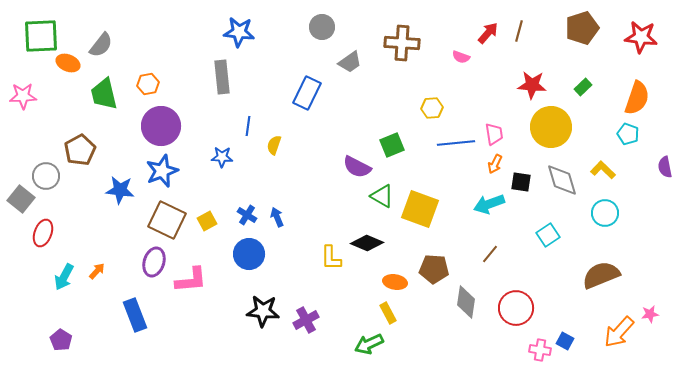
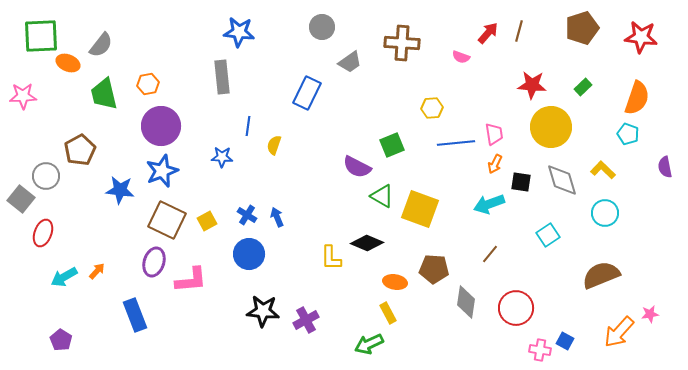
cyan arrow at (64, 277): rotated 32 degrees clockwise
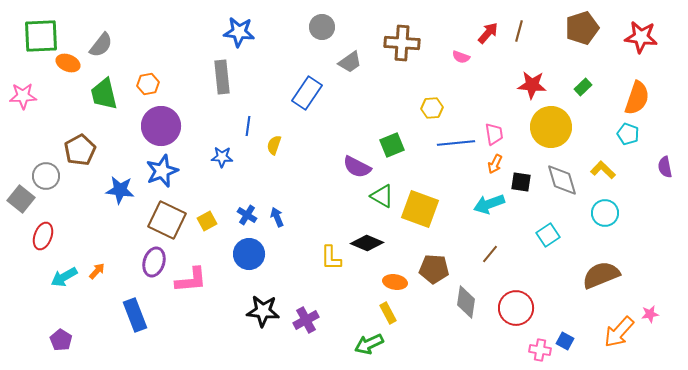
blue rectangle at (307, 93): rotated 8 degrees clockwise
red ellipse at (43, 233): moved 3 px down
